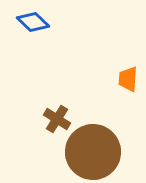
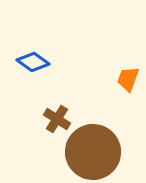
blue diamond: moved 40 px down; rotated 8 degrees counterclockwise
orange trapezoid: rotated 16 degrees clockwise
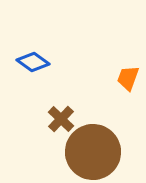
orange trapezoid: moved 1 px up
brown cross: moved 4 px right; rotated 12 degrees clockwise
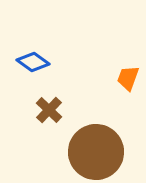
brown cross: moved 12 px left, 9 px up
brown circle: moved 3 px right
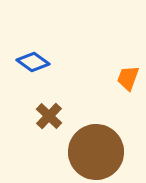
brown cross: moved 6 px down
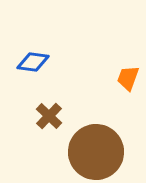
blue diamond: rotated 28 degrees counterclockwise
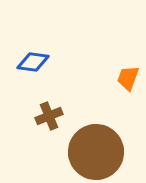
brown cross: rotated 24 degrees clockwise
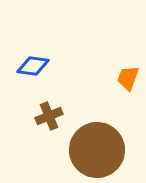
blue diamond: moved 4 px down
brown circle: moved 1 px right, 2 px up
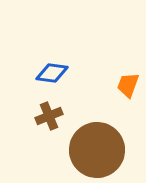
blue diamond: moved 19 px right, 7 px down
orange trapezoid: moved 7 px down
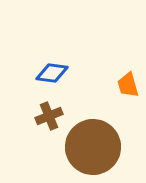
orange trapezoid: rotated 36 degrees counterclockwise
brown circle: moved 4 px left, 3 px up
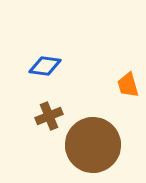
blue diamond: moved 7 px left, 7 px up
brown circle: moved 2 px up
